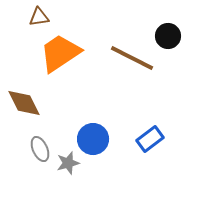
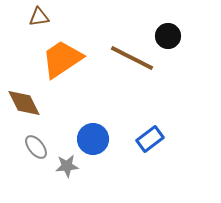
orange trapezoid: moved 2 px right, 6 px down
gray ellipse: moved 4 px left, 2 px up; rotated 15 degrees counterclockwise
gray star: moved 1 px left, 3 px down; rotated 10 degrees clockwise
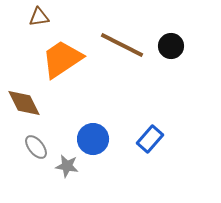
black circle: moved 3 px right, 10 px down
brown line: moved 10 px left, 13 px up
blue rectangle: rotated 12 degrees counterclockwise
gray star: rotated 15 degrees clockwise
